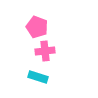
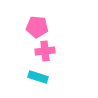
pink pentagon: rotated 15 degrees counterclockwise
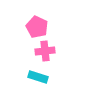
pink pentagon: rotated 20 degrees clockwise
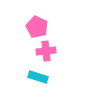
pink cross: moved 1 px right
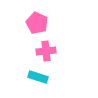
pink pentagon: moved 4 px up
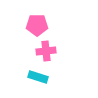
pink pentagon: moved 2 px down; rotated 25 degrees counterclockwise
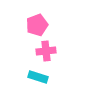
pink pentagon: rotated 20 degrees counterclockwise
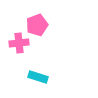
pink cross: moved 27 px left, 8 px up
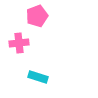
pink pentagon: moved 9 px up
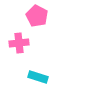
pink pentagon: rotated 25 degrees counterclockwise
